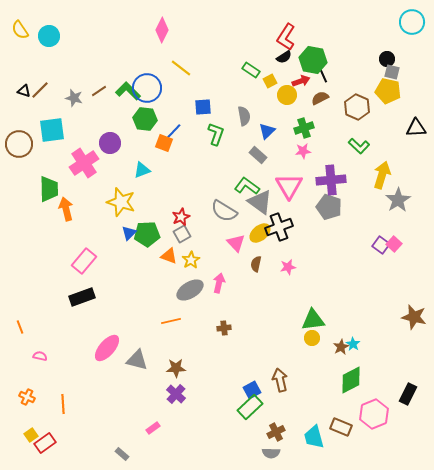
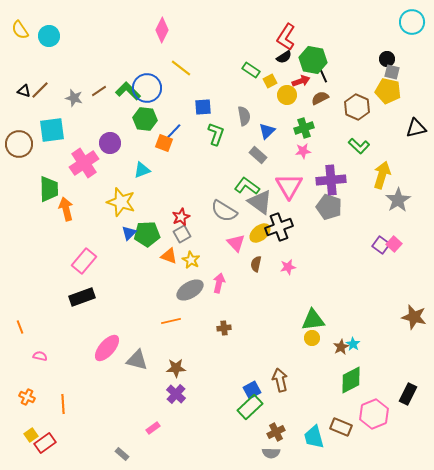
black triangle at (416, 128): rotated 10 degrees counterclockwise
yellow star at (191, 260): rotated 12 degrees counterclockwise
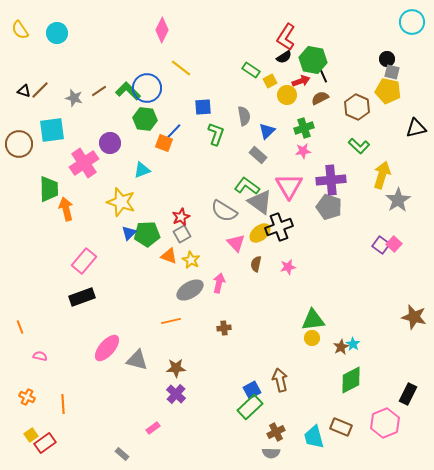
cyan circle at (49, 36): moved 8 px right, 3 px up
pink hexagon at (374, 414): moved 11 px right, 9 px down
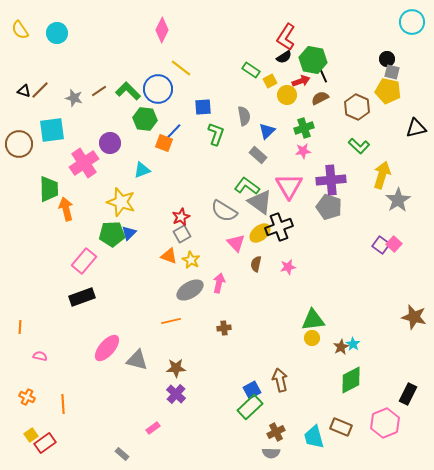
blue circle at (147, 88): moved 11 px right, 1 px down
green pentagon at (147, 234): moved 35 px left
orange line at (20, 327): rotated 24 degrees clockwise
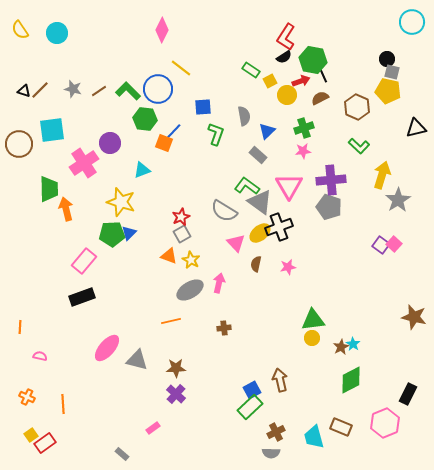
gray star at (74, 98): moved 1 px left, 9 px up
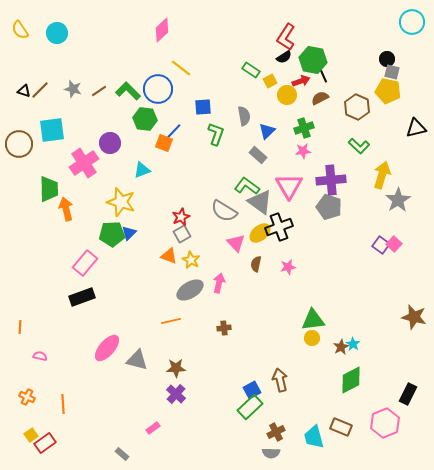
pink diamond at (162, 30): rotated 20 degrees clockwise
pink rectangle at (84, 261): moved 1 px right, 2 px down
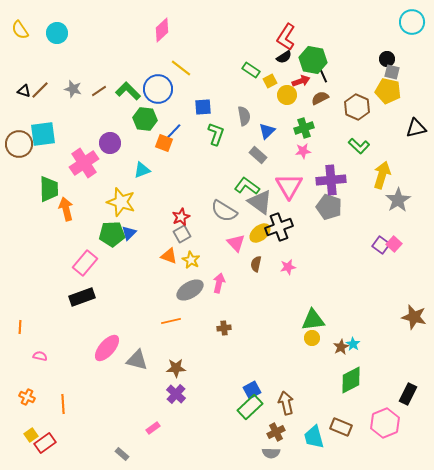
cyan square at (52, 130): moved 9 px left, 4 px down
brown arrow at (280, 380): moved 6 px right, 23 px down
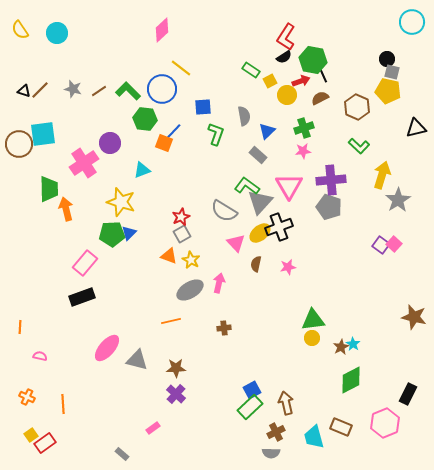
blue circle at (158, 89): moved 4 px right
gray triangle at (260, 202): rotated 36 degrees clockwise
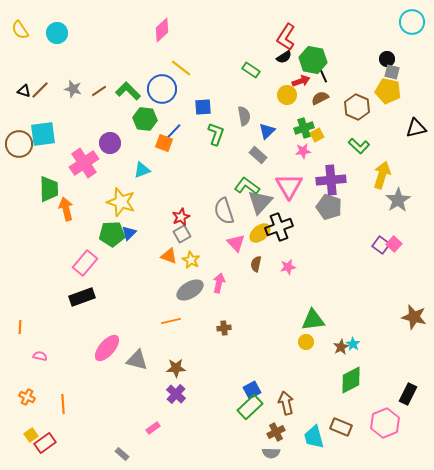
yellow square at (270, 81): moved 47 px right, 54 px down
gray semicircle at (224, 211): rotated 40 degrees clockwise
yellow circle at (312, 338): moved 6 px left, 4 px down
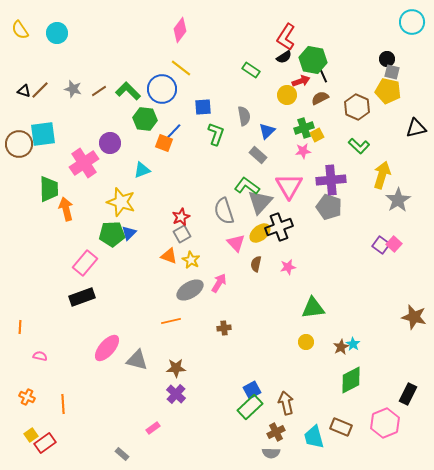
pink diamond at (162, 30): moved 18 px right; rotated 10 degrees counterclockwise
pink arrow at (219, 283): rotated 18 degrees clockwise
green triangle at (313, 320): moved 12 px up
